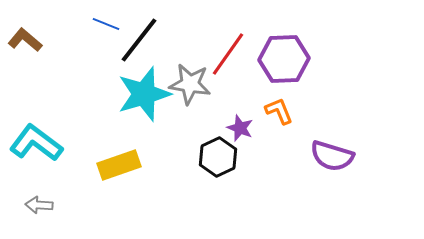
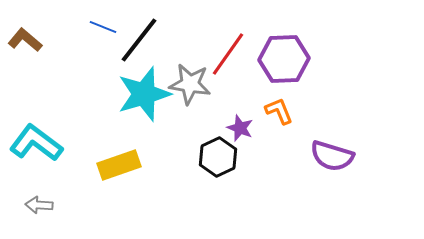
blue line: moved 3 px left, 3 px down
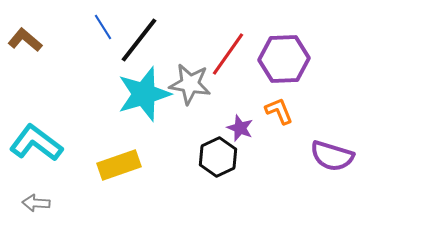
blue line: rotated 36 degrees clockwise
gray arrow: moved 3 px left, 2 px up
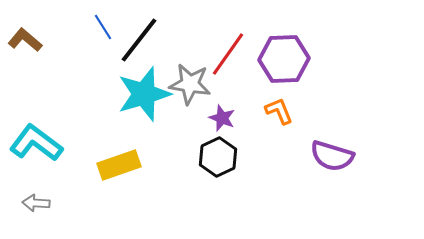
purple star: moved 18 px left, 10 px up
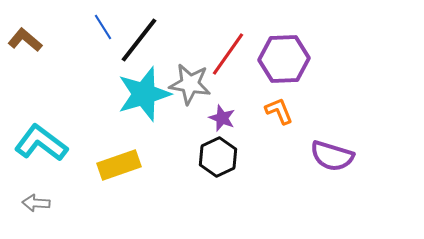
cyan L-shape: moved 5 px right
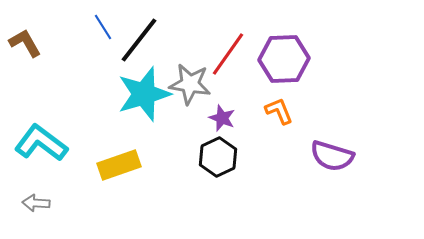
brown L-shape: moved 3 px down; rotated 20 degrees clockwise
